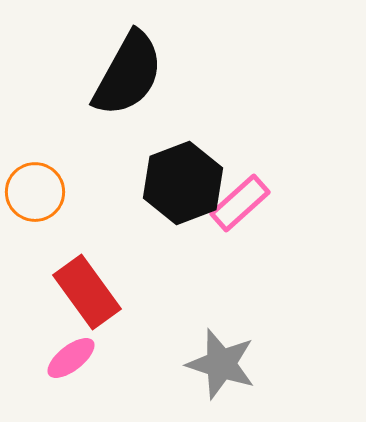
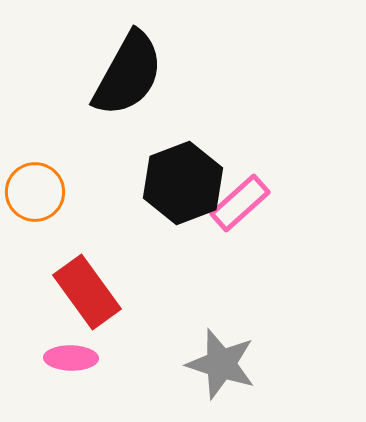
pink ellipse: rotated 39 degrees clockwise
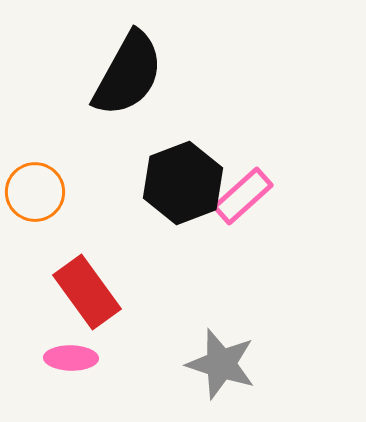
pink rectangle: moved 3 px right, 7 px up
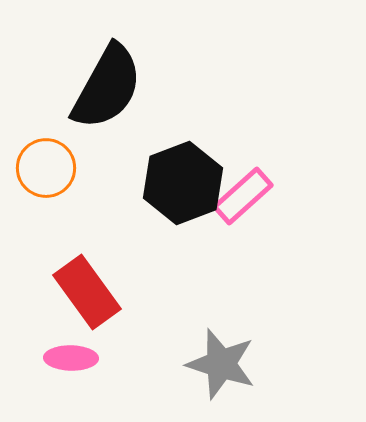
black semicircle: moved 21 px left, 13 px down
orange circle: moved 11 px right, 24 px up
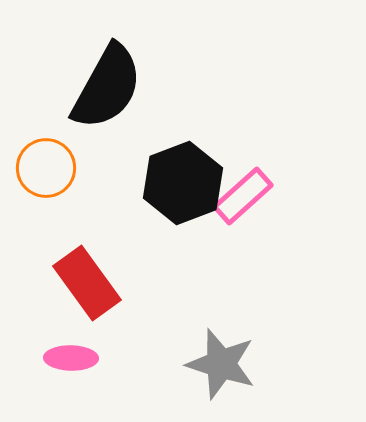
red rectangle: moved 9 px up
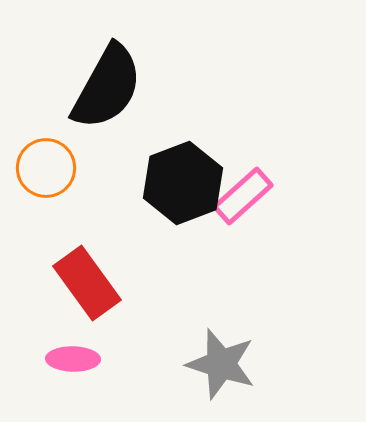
pink ellipse: moved 2 px right, 1 px down
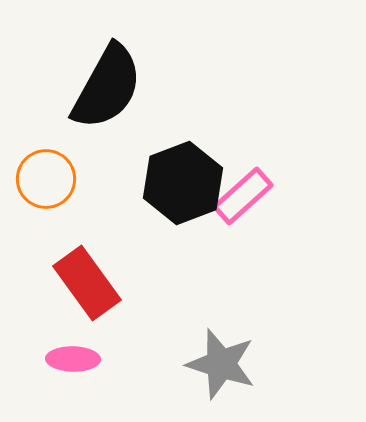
orange circle: moved 11 px down
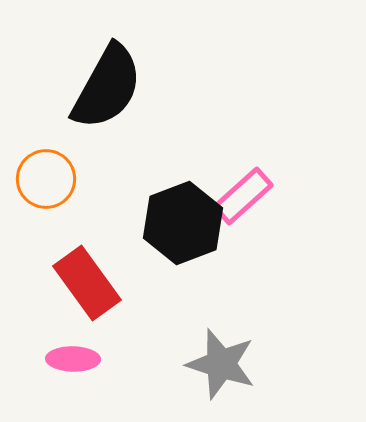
black hexagon: moved 40 px down
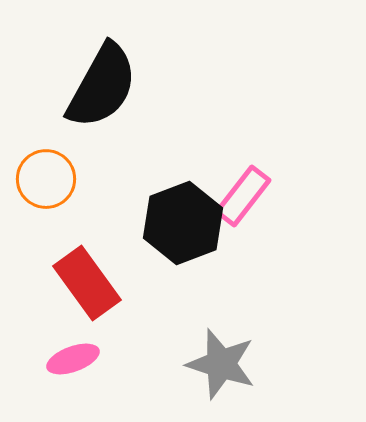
black semicircle: moved 5 px left, 1 px up
pink rectangle: rotated 10 degrees counterclockwise
pink ellipse: rotated 21 degrees counterclockwise
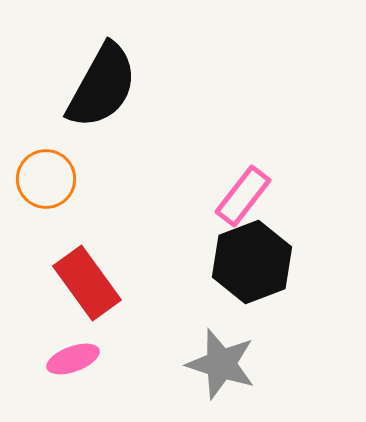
black hexagon: moved 69 px right, 39 px down
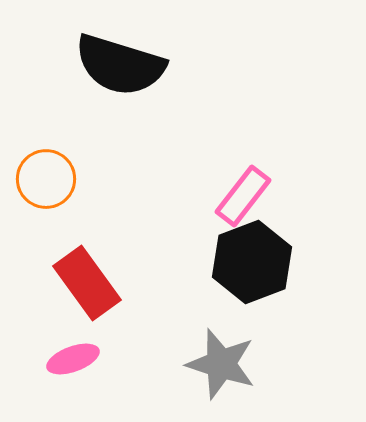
black semicircle: moved 18 px right, 21 px up; rotated 78 degrees clockwise
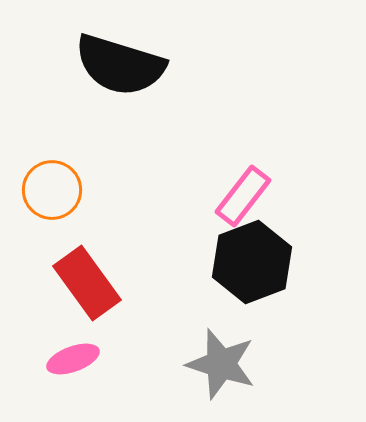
orange circle: moved 6 px right, 11 px down
